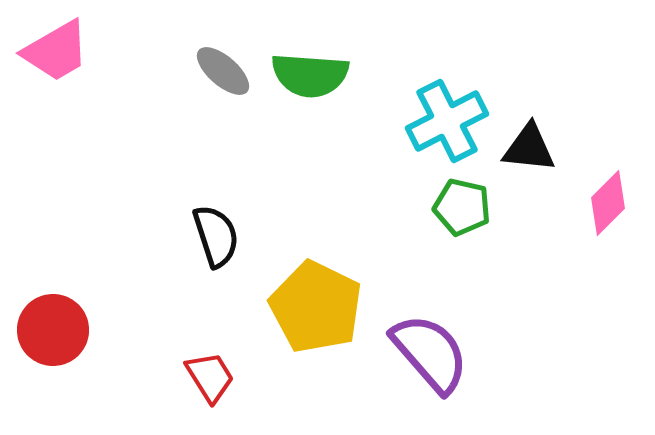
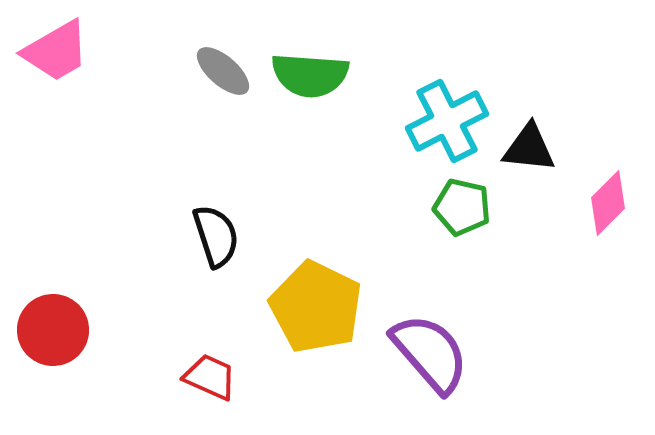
red trapezoid: rotated 34 degrees counterclockwise
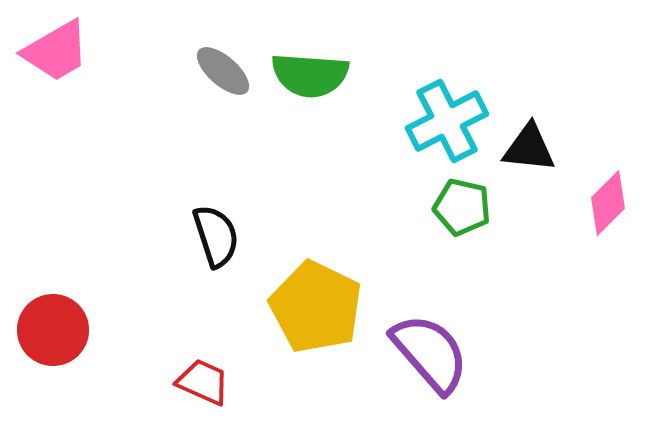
red trapezoid: moved 7 px left, 5 px down
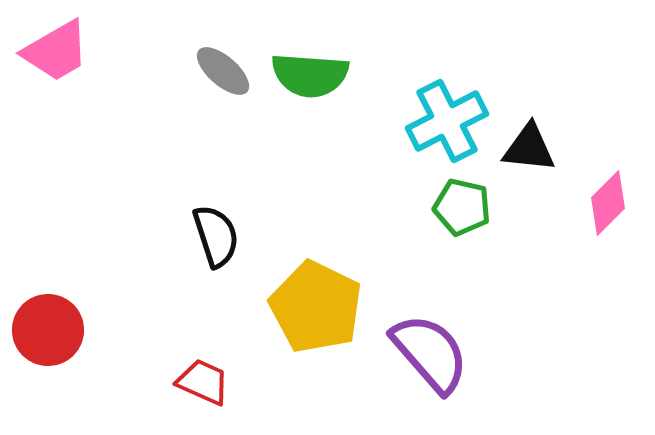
red circle: moved 5 px left
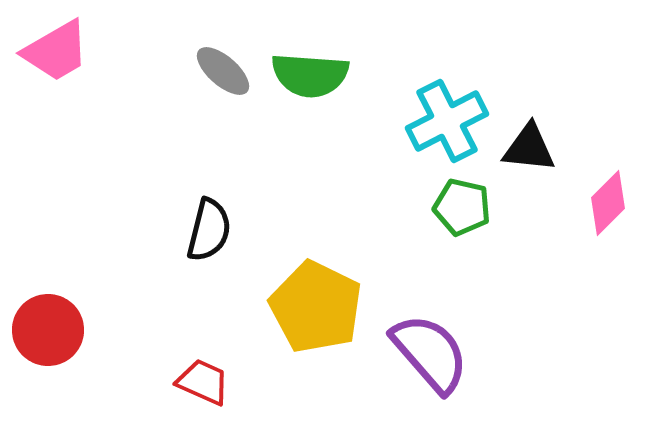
black semicircle: moved 7 px left, 6 px up; rotated 32 degrees clockwise
